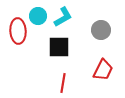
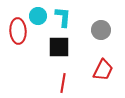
cyan L-shape: rotated 55 degrees counterclockwise
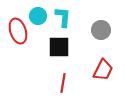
red ellipse: rotated 15 degrees counterclockwise
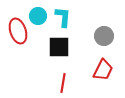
gray circle: moved 3 px right, 6 px down
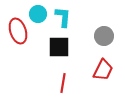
cyan circle: moved 2 px up
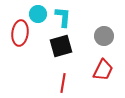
red ellipse: moved 2 px right, 2 px down; rotated 25 degrees clockwise
black square: moved 2 px right, 1 px up; rotated 15 degrees counterclockwise
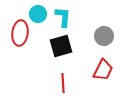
red line: rotated 12 degrees counterclockwise
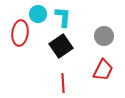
black square: rotated 20 degrees counterclockwise
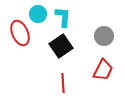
red ellipse: rotated 30 degrees counterclockwise
